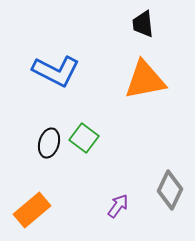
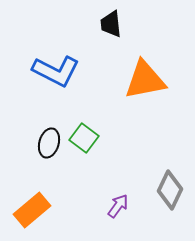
black trapezoid: moved 32 px left
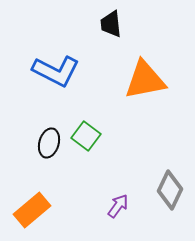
green square: moved 2 px right, 2 px up
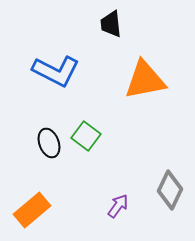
black ellipse: rotated 36 degrees counterclockwise
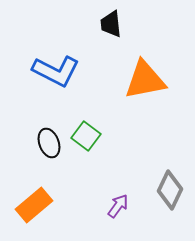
orange rectangle: moved 2 px right, 5 px up
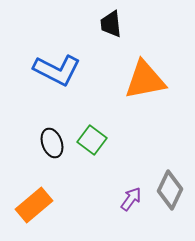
blue L-shape: moved 1 px right, 1 px up
green square: moved 6 px right, 4 px down
black ellipse: moved 3 px right
purple arrow: moved 13 px right, 7 px up
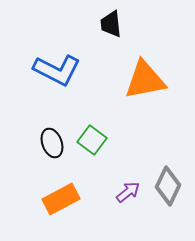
gray diamond: moved 2 px left, 4 px up
purple arrow: moved 3 px left, 7 px up; rotated 15 degrees clockwise
orange rectangle: moved 27 px right, 6 px up; rotated 12 degrees clockwise
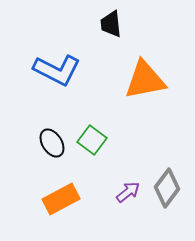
black ellipse: rotated 12 degrees counterclockwise
gray diamond: moved 1 px left, 2 px down; rotated 12 degrees clockwise
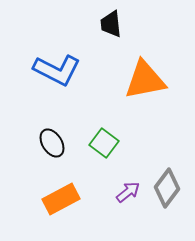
green square: moved 12 px right, 3 px down
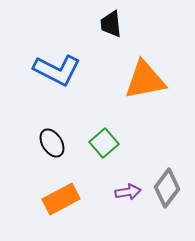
green square: rotated 12 degrees clockwise
purple arrow: rotated 30 degrees clockwise
